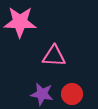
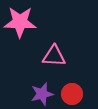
purple star: rotated 25 degrees counterclockwise
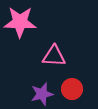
red circle: moved 5 px up
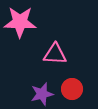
pink triangle: moved 1 px right, 2 px up
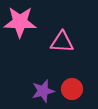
pink triangle: moved 7 px right, 12 px up
purple star: moved 1 px right, 3 px up
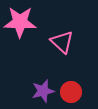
pink triangle: rotated 40 degrees clockwise
red circle: moved 1 px left, 3 px down
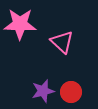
pink star: moved 2 px down
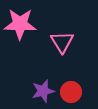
pink triangle: rotated 15 degrees clockwise
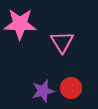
red circle: moved 4 px up
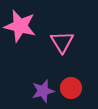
pink star: moved 2 px down; rotated 12 degrees clockwise
